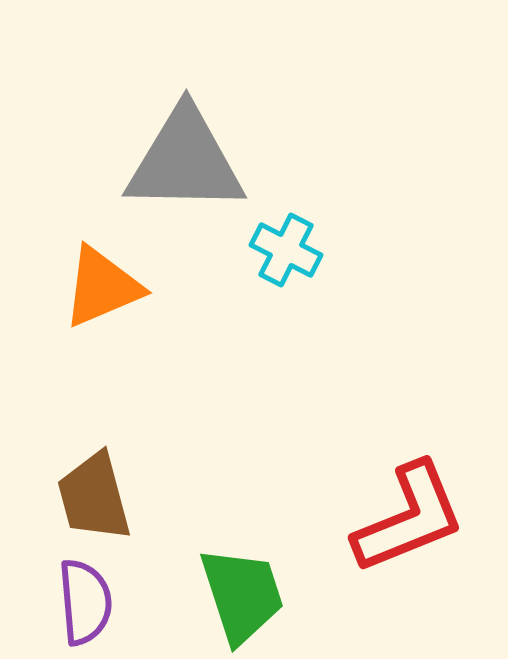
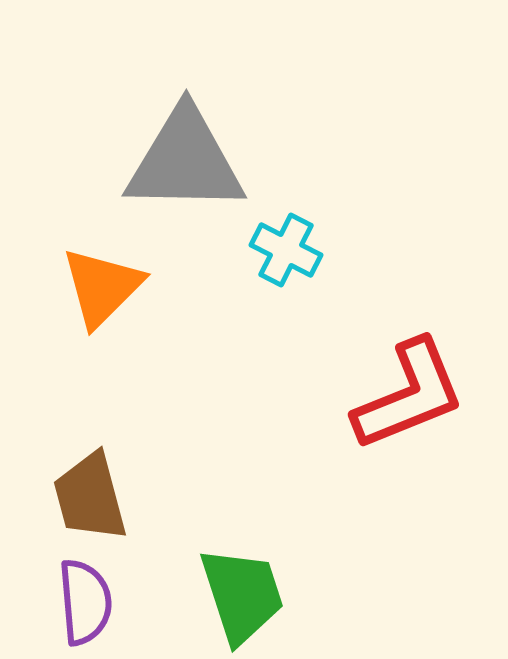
orange triangle: rotated 22 degrees counterclockwise
brown trapezoid: moved 4 px left
red L-shape: moved 123 px up
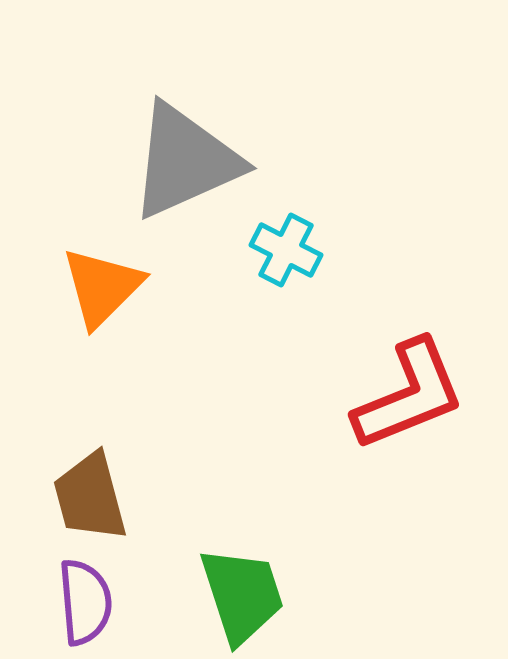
gray triangle: rotated 25 degrees counterclockwise
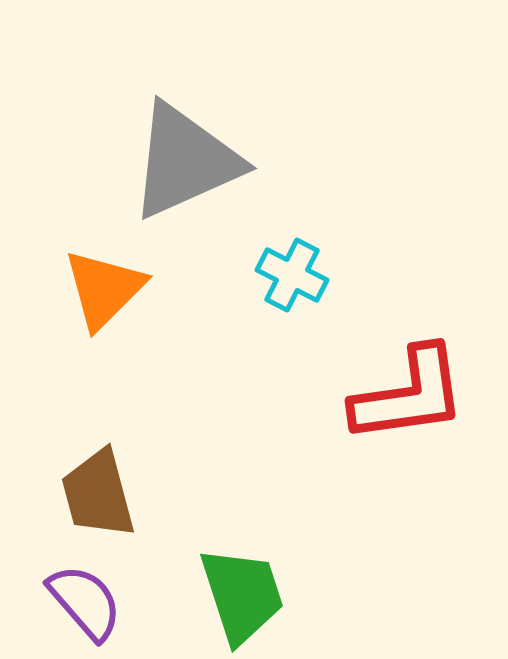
cyan cross: moved 6 px right, 25 px down
orange triangle: moved 2 px right, 2 px down
red L-shape: rotated 14 degrees clockwise
brown trapezoid: moved 8 px right, 3 px up
purple semicircle: rotated 36 degrees counterclockwise
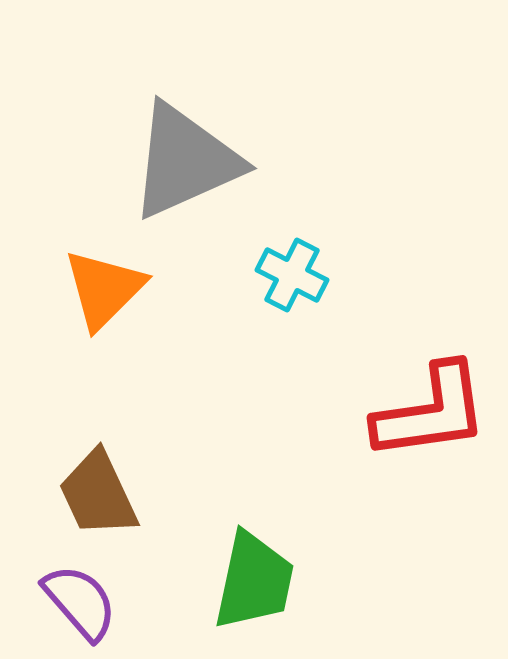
red L-shape: moved 22 px right, 17 px down
brown trapezoid: rotated 10 degrees counterclockwise
green trapezoid: moved 12 px right, 14 px up; rotated 30 degrees clockwise
purple semicircle: moved 5 px left
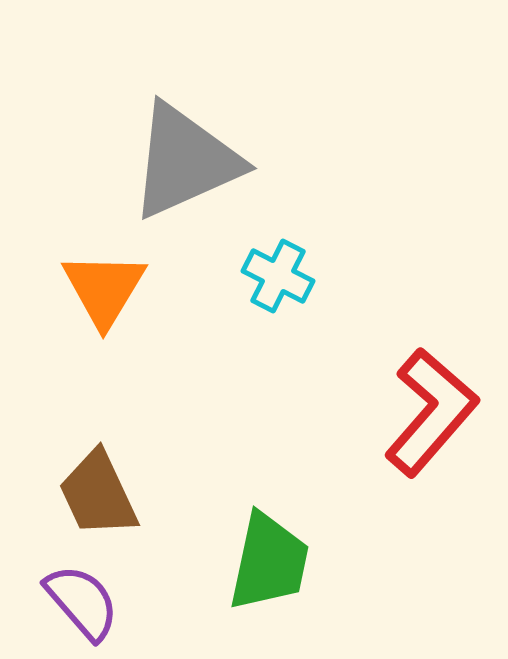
cyan cross: moved 14 px left, 1 px down
orange triangle: rotated 14 degrees counterclockwise
red L-shape: rotated 41 degrees counterclockwise
green trapezoid: moved 15 px right, 19 px up
purple semicircle: moved 2 px right
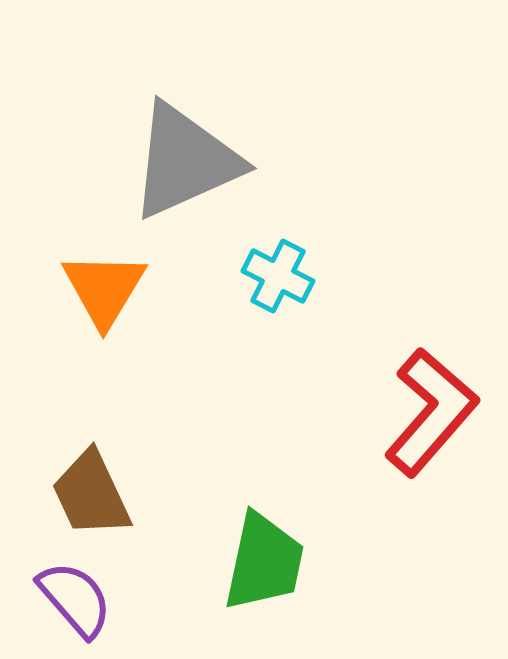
brown trapezoid: moved 7 px left
green trapezoid: moved 5 px left
purple semicircle: moved 7 px left, 3 px up
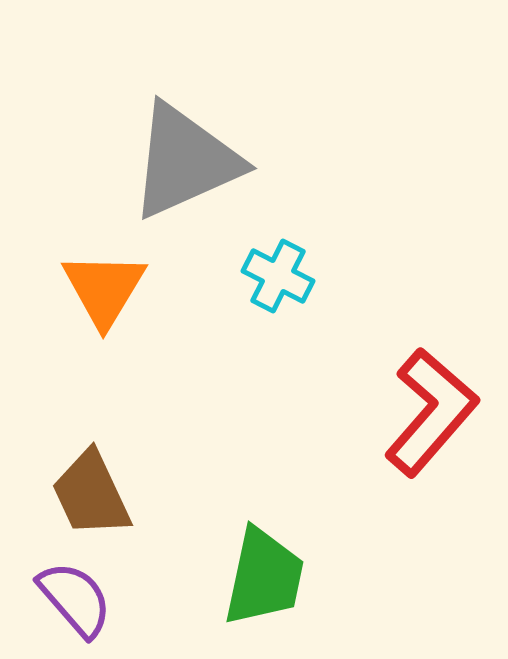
green trapezoid: moved 15 px down
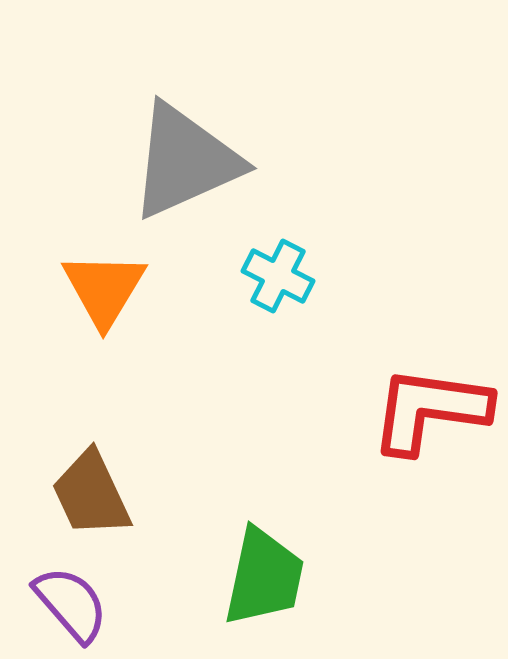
red L-shape: moved 1 px left, 2 px up; rotated 123 degrees counterclockwise
purple semicircle: moved 4 px left, 5 px down
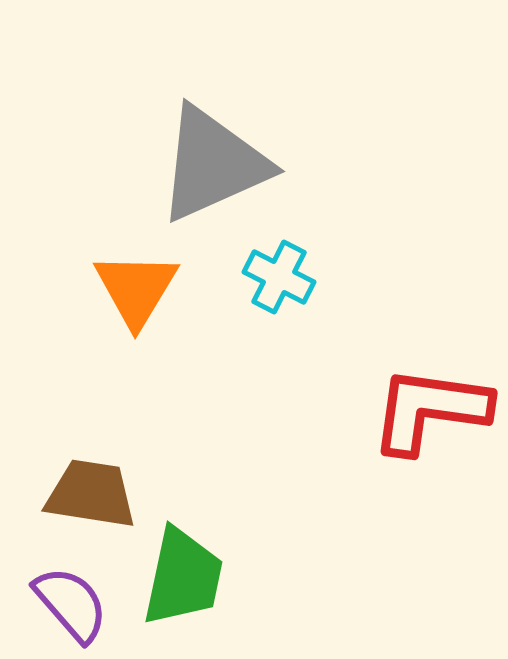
gray triangle: moved 28 px right, 3 px down
cyan cross: moved 1 px right, 1 px down
orange triangle: moved 32 px right
brown trapezoid: rotated 124 degrees clockwise
green trapezoid: moved 81 px left
